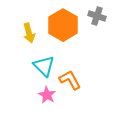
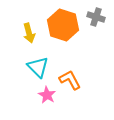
gray cross: moved 1 px left, 1 px down
orange hexagon: rotated 12 degrees counterclockwise
cyan triangle: moved 6 px left, 1 px down
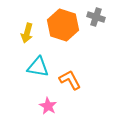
yellow arrow: moved 2 px left; rotated 30 degrees clockwise
cyan triangle: rotated 35 degrees counterclockwise
pink star: moved 1 px right, 11 px down
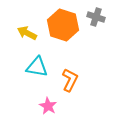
yellow arrow: rotated 102 degrees clockwise
cyan triangle: moved 1 px left
orange L-shape: rotated 55 degrees clockwise
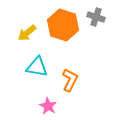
yellow arrow: rotated 66 degrees counterclockwise
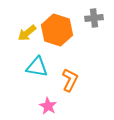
gray cross: moved 2 px left, 1 px down; rotated 24 degrees counterclockwise
orange hexagon: moved 6 px left, 5 px down
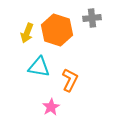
gray cross: moved 2 px left
yellow arrow: rotated 30 degrees counterclockwise
cyan triangle: moved 2 px right
pink star: moved 3 px right, 1 px down; rotated 12 degrees clockwise
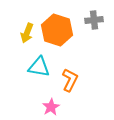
gray cross: moved 2 px right, 2 px down
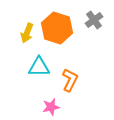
gray cross: rotated 30 degrees counterclockwise
orange hexagon: moved 2 px up
cyan triangle: rotated 10 degrees counterclockwise
pink star: rotated 18 degrees clockwise
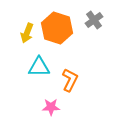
pink star: rotated 12 degrees clockwise
